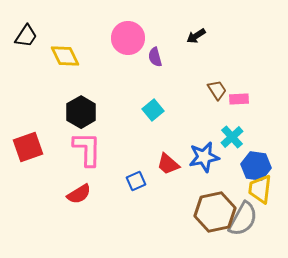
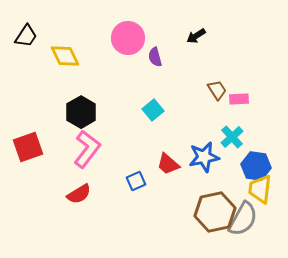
pink L-shape: rotated 36 degrees clockwise
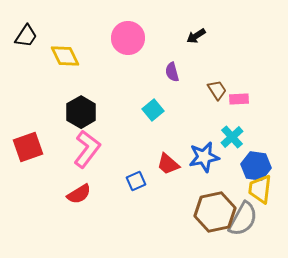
purple semicircle: moved 17 px right, 15 px down
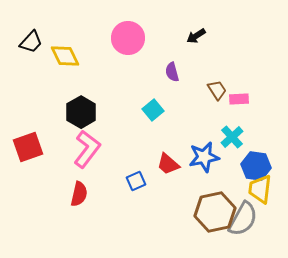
black trapezoid: moved 5 px right, 6 px down; rotated 10 degrees clockwise
red semicircle: rotated 45 degrees counterclockwise
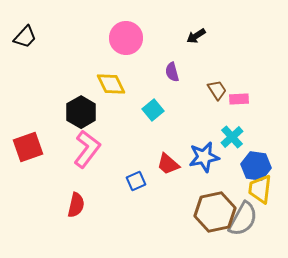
pink circle: moved 2 px left
black trapezoid: moved 6 px left, 5 px up
yellow diamond: moved 46 px right, 28 px down
red semicircle: moved 3 px left, 11 px down
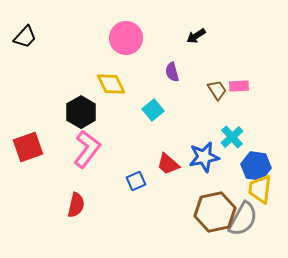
pink rectangle: moved 13 px up
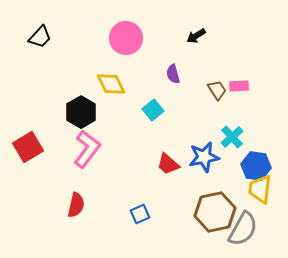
black trapezoid: moved 15 px right
purple semicircle: moved 1 px right, 2 px down
red square: rotated 12 degrees counterclockwise
blue square: moved 4 px right, 33 px down
gray semicircle: moved 10 px down
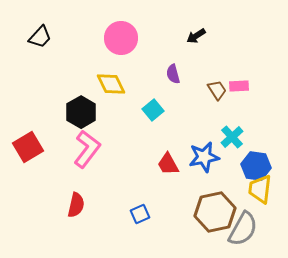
pink circle: moved 5 px left
red trapezoid: rotated 20 degrees clockwise
